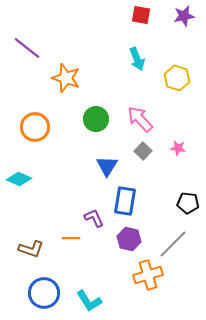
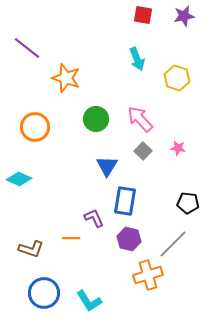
red square: moved 2 px right
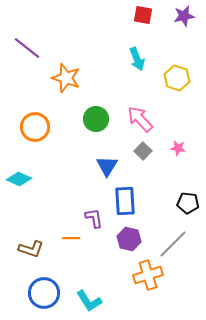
blue rectangle: rotated 12 degrees counterclockwise
purple L-shape: rotated 15 degrees clockwise
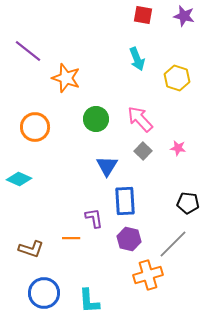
purple star: rotated 25 degrees clockwise
purple line: moved 1 px right, 3 px down
cyan L-shape: rotated 28 degrees clockwise
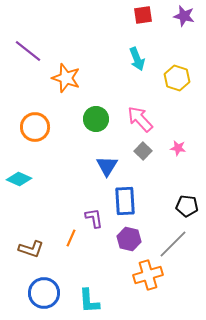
red square: rotated 18 degrees counterclockwise
black pentagon: moved 1 px left, 3 px down
orange line: rotated 66 degrees counterclockwise
